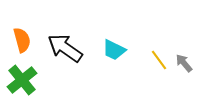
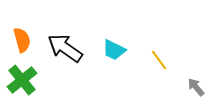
gray arrow: moved 12 px right, 24 px down
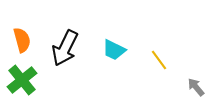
black arrow: rotated 99 degrees counterclockwise
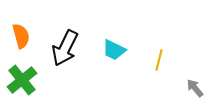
orange semicircle: moved 1 px left, 4 px up
yellow line: rotated 50 degrees clockwise
gray arrow: moved 1 px left, 1 px down
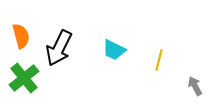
black arrow: moved 6 px left
green cross: moved 2 px right, 2 px up
gray arrow: moved 2 px up; rotated 12 degrees clockwise
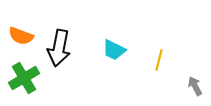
orange semicircle: rotated 125 degrees clockwise
black arrow: rotated 15 degrees counterclockwise
green cross: rotated 8 degrees clockwise
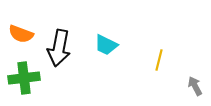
orange semicircle: moved 2 px up
cyan trapezoid: moved 8 px left, 5 px up
green cross: rotated 24 degrees clockwise
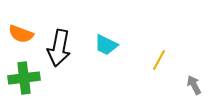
yellow line: rotated 15 degrees clockwise
gray arrow: moved 1 px left, 1 px up
